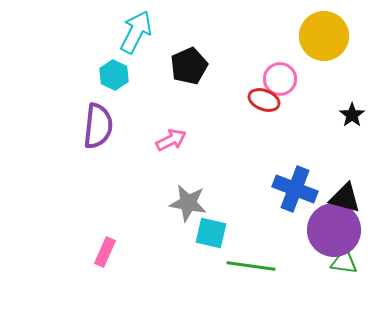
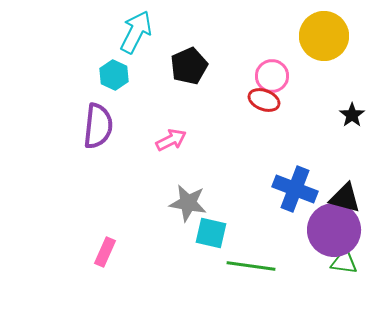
pink circle: moved 8 px left, 3 px up
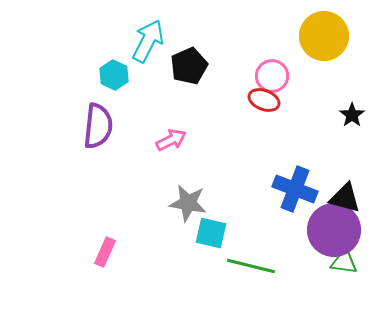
cyan arrow: moved 12 px right, 9 px down
green line: rotated 6 degrees clockwise
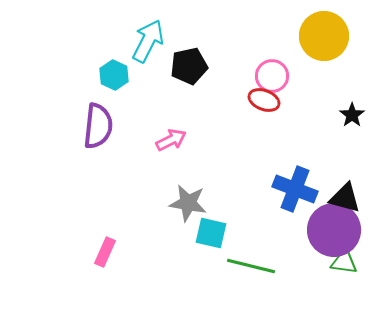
black pentagon: rotated 12 degrees clockwise
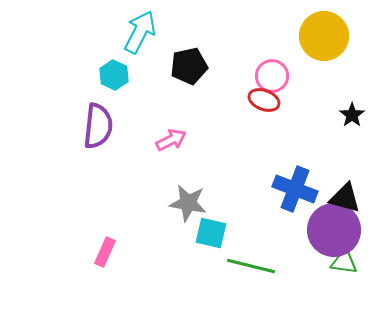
cyan arrow: moved 8 px left, 9 px up
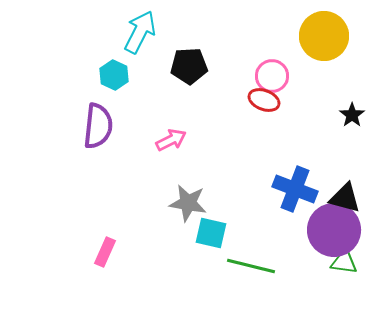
black pentagon: rotated 9 degrees clockwise
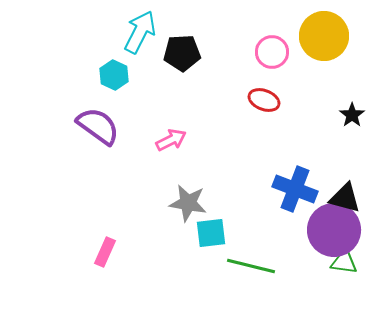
black pentagon: moved 7 px left, 13 px up
pink circle: moved 24 px up
purple semicircle: rotated 60 degrees counterclockwise
cyan square: rotated 20 degrees counterclockwise
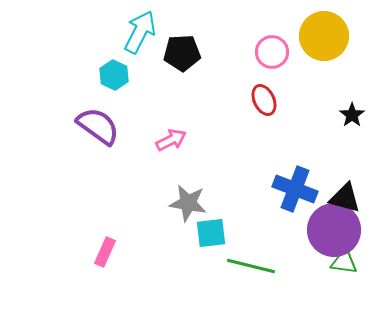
red ellipse: rotated 44 degrees clockwise
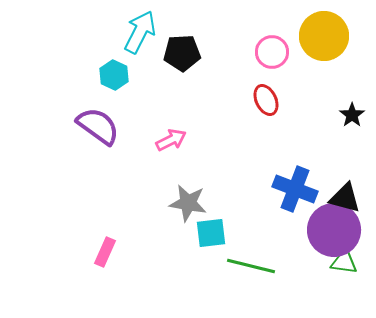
red ellipse: moved 2 px right
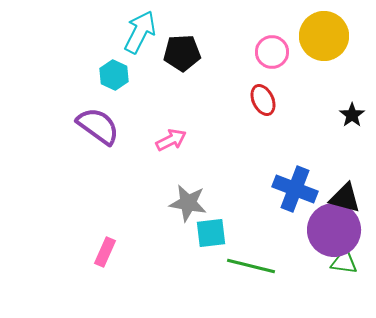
red ellipse: moved 3 px left
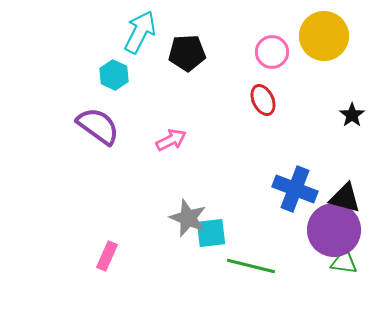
black pentagon: moved 5 px right
gray star: moved 15 px down; rotated 12 degrees clockwise
pink rectangle: moved 2 px right, 4 px down
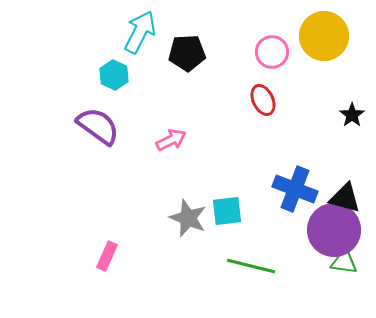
cyan square: moved 16 px right, 22 px up
